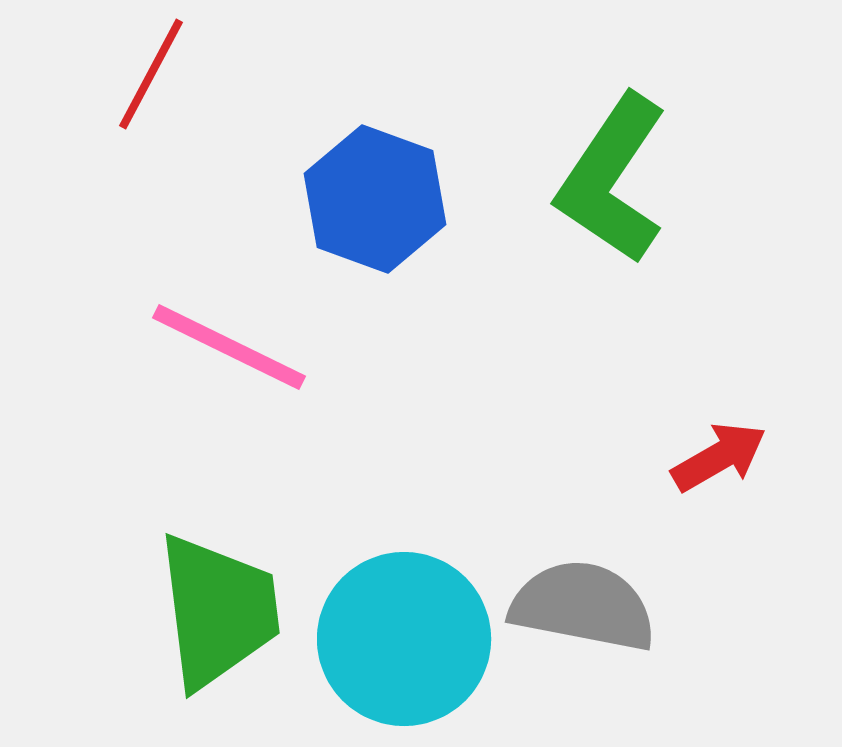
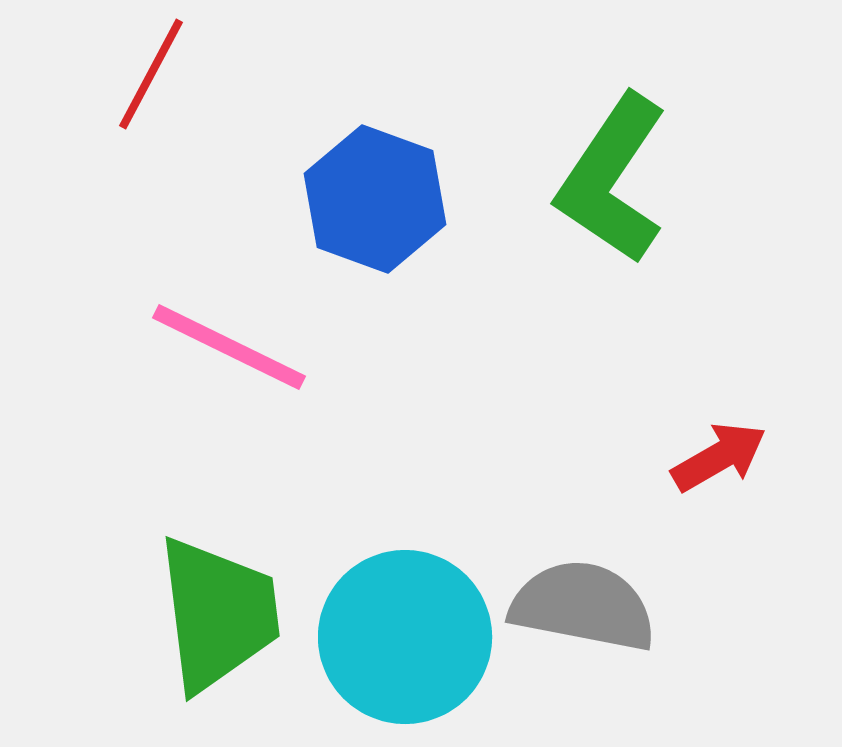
green trapezoid: moved 3 px down
cyan circle: moved 1 px right, 2 px up
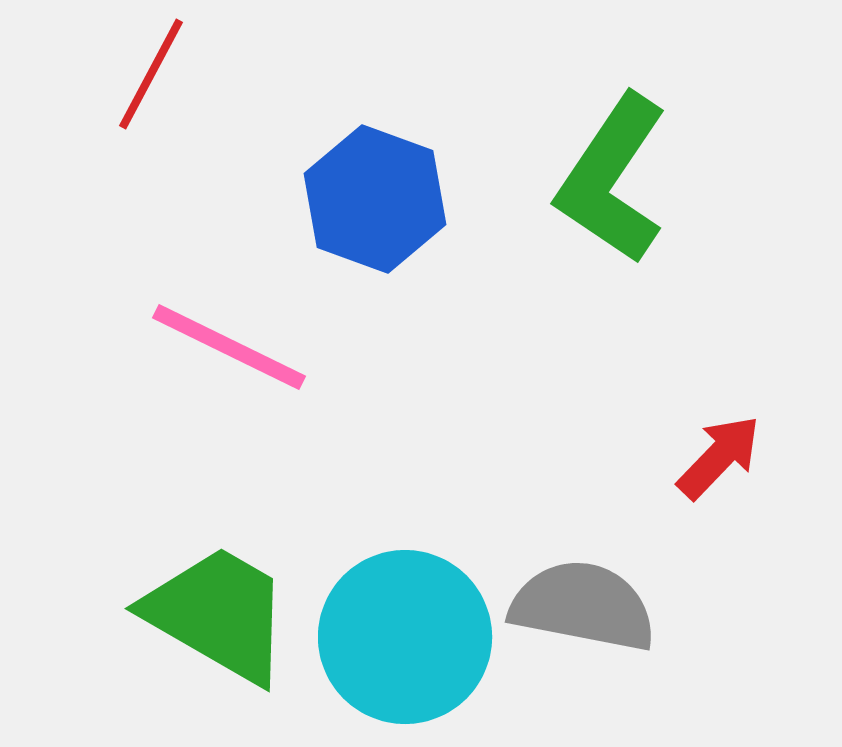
red arrow: rotated 16 degrees counterclockwise
green trapezoid: rotated 53 degrees counterclockwise
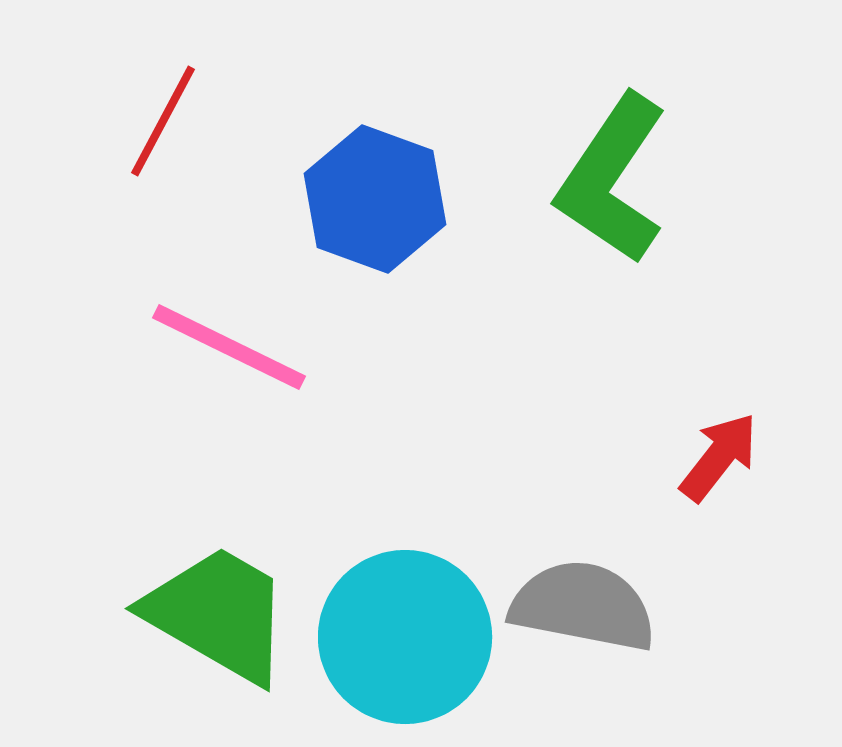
red line: moved 12 px right, 47 px down
red arrow: rotated 6 degrees counterclockwise
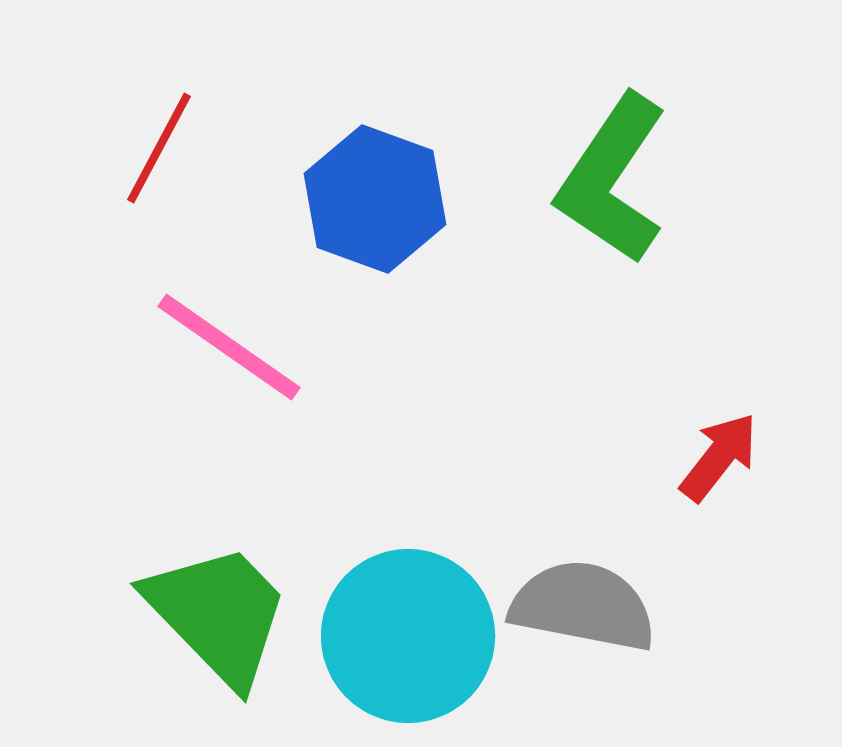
red line: moved 4 px left, 27 px down
pink line: rotated 9 degrees clockwise
green trapezoid: rotated 16 degrees clockwise
cyan circle: moved 3 px right, 1 px up
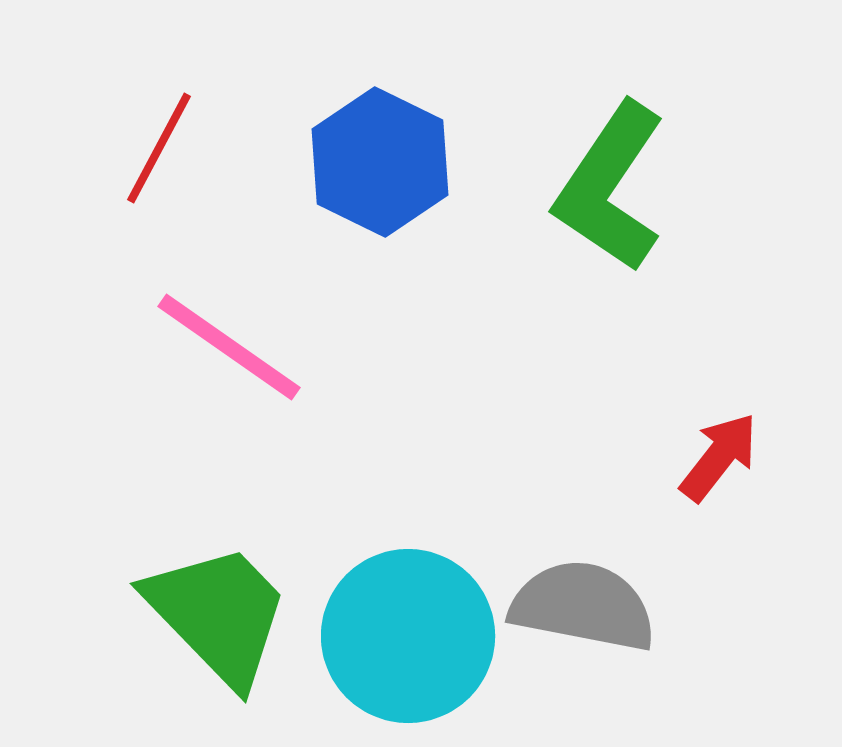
green L-shape: moved 2 px left, 8 px down
blue hexagon: moved 5 px right, 37 px up; rotated 6 degrees clockwise
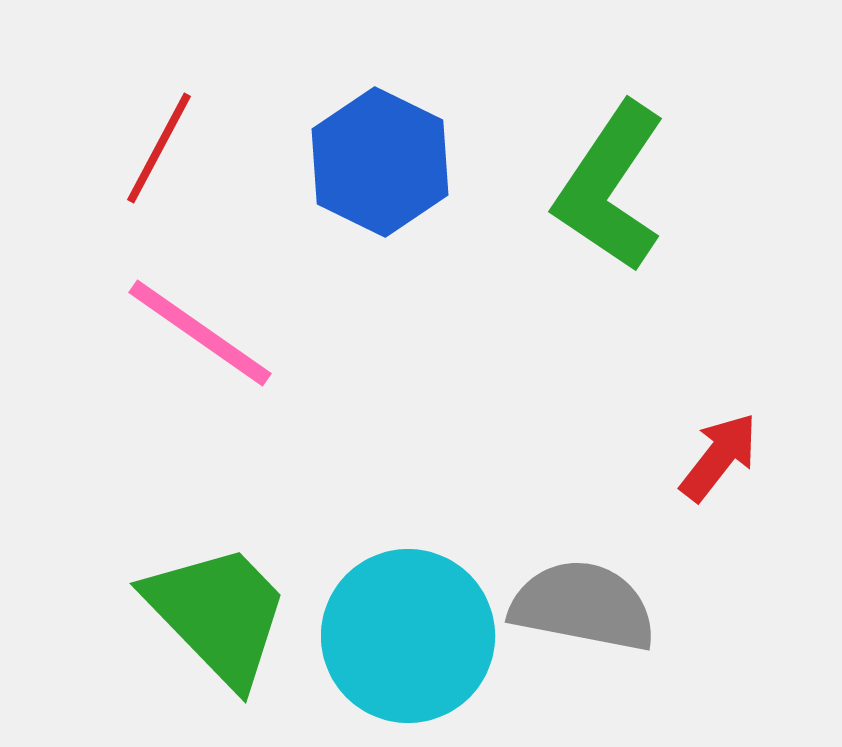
pink line: moved 29 px left, 14 px up
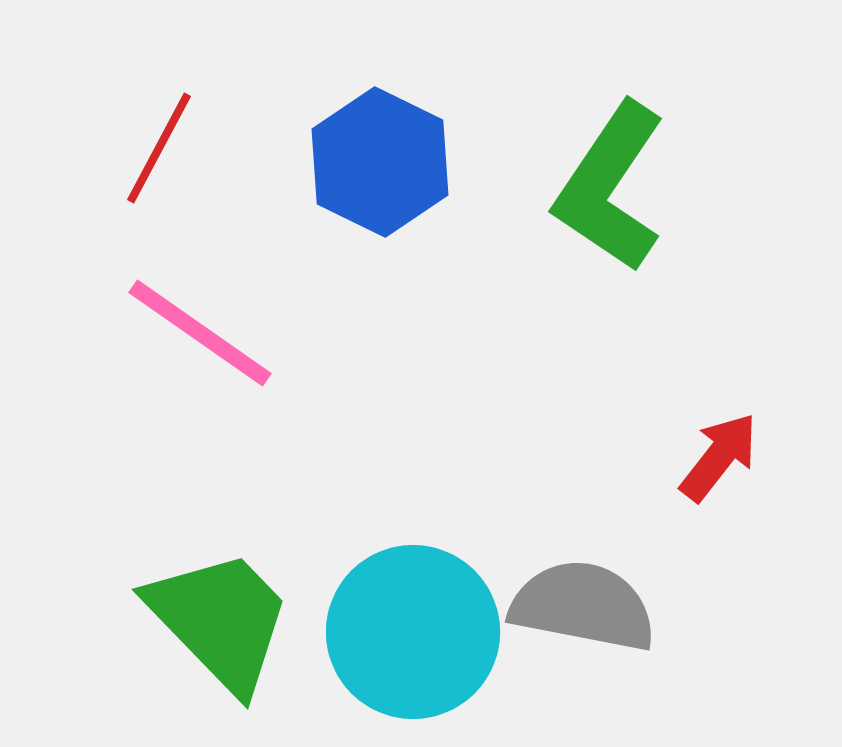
green trapezoid: moved 2 px right, 6 px down
cyan circle: moved 5 px right, 4 px up
